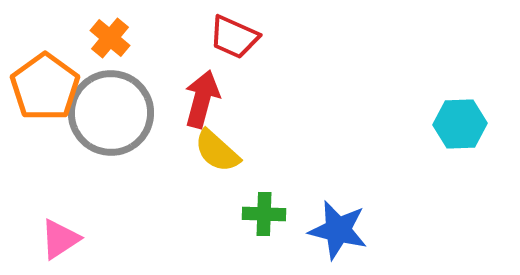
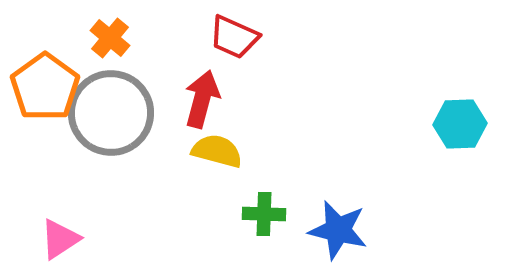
yellow semicircle: rotated 153 degrees clockwise
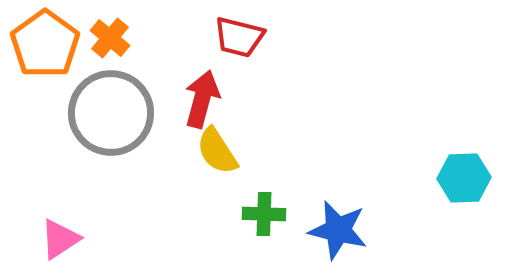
red trapezoid: moved 5 px right; rotated 10 degrees counterclockwise
orange pentagon: moved 43 px up
cyan hexagon: moved 4 px right, 54 px down
yellow semicircle: rotated 138 degrees counterclockwise
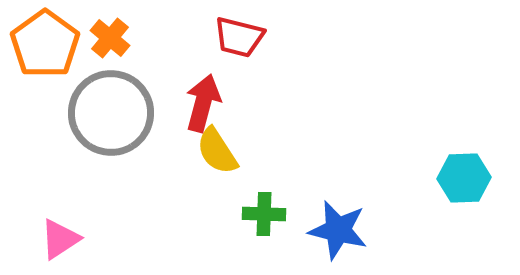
red arrow: moved 1 px right, 4 px down
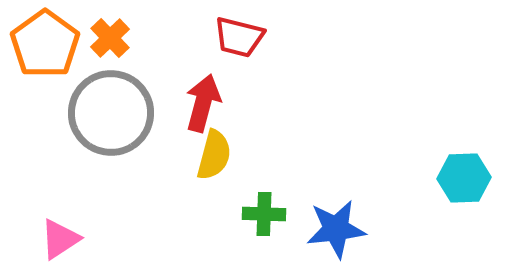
orange cross: rotated 6 degrees clockwise
yellow semicircle: moved 3 px left, 4 px down; rotated 132 degrees counterclockwise
blue star: moved 2 px left, 1 px up; rotated 20 degrees counterclockwise
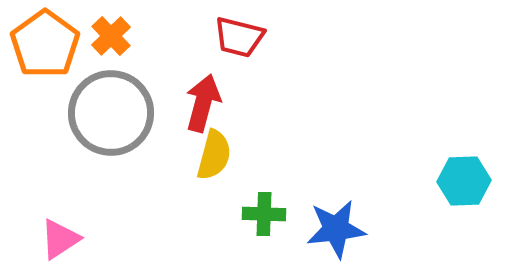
orange cross: moved 1 px right, 2 px up
cyan hexagon: moved 3 px down
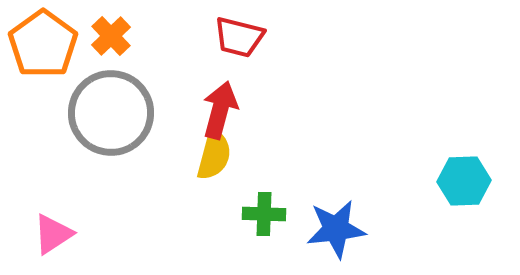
orange pentagon: moved 2 px left
red arrow: moved 17 px right, 7 px down
pink triangle: moved 7 px left, 5 px up
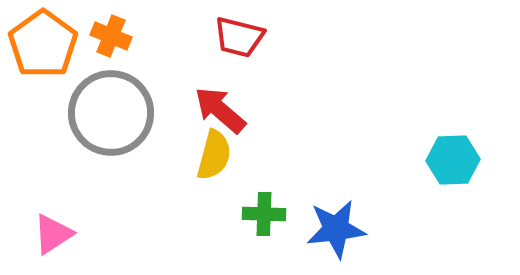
orange cross: rotated 24 degrees counterclockwise
red arrow: rotated 64 degrees counterclockwise
cyan hexagon: moved 11 px left, 21 px up
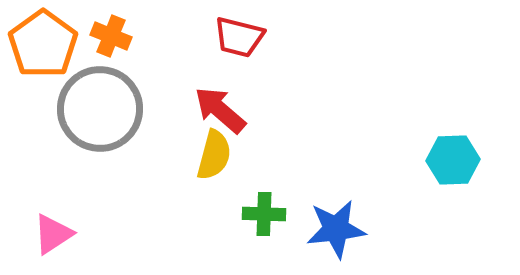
gray circle: moved 11 px left, 4 px up
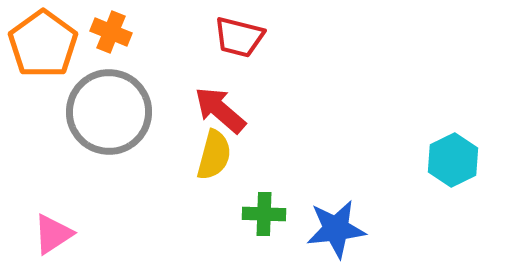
orange cross: moved 4 px up
gray circle: moved 9 px right, 3 px down
cyan hexagon: rotated 24 degrees counterclockwise
